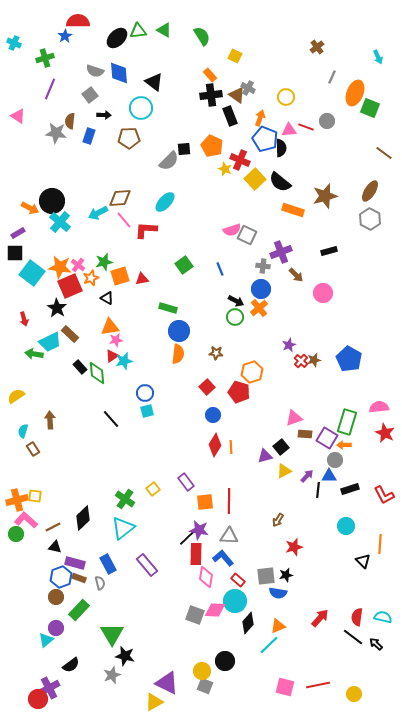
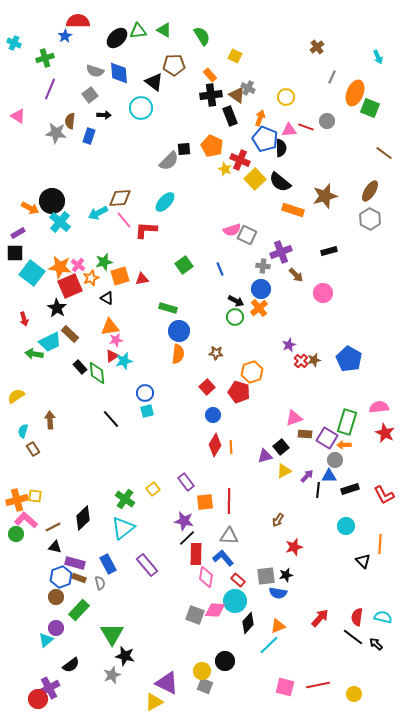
brown pentagon at (129, 138): moved 45 px right, 73 px up
purple star at (199, 530): moved 15 px left, 9 px up
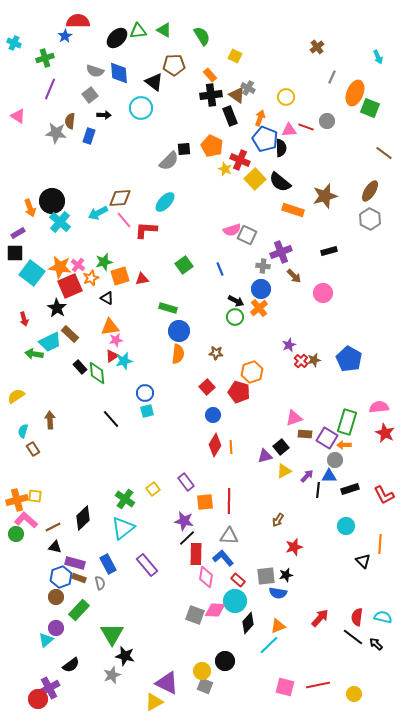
orange arrow at (30, 208): rotated 42 degrees clockwise
brown arrow at (296, 275): moved 2 px left, 1 px down
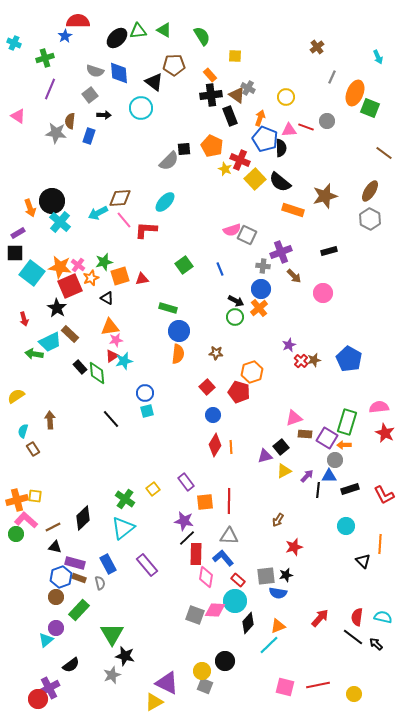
yellow square at (235, 56): rotated 24 degrees counterclockwise
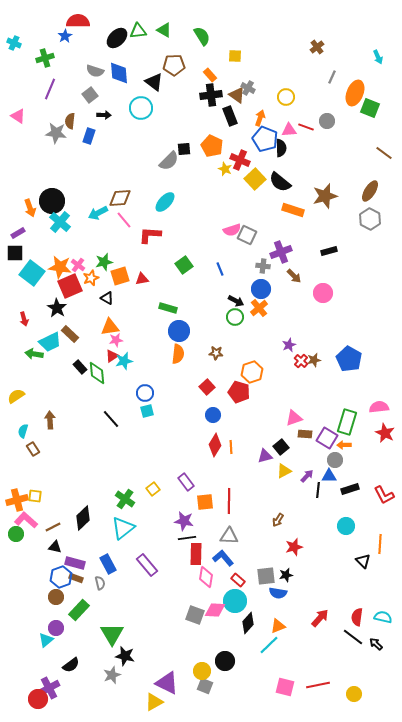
red L-shape at (146, 230): moved 4 px right, 5 px down
black line at (187, 538): rotated 36 degrees clockwise
brown rectangle at (79, 578): moved 3 px left
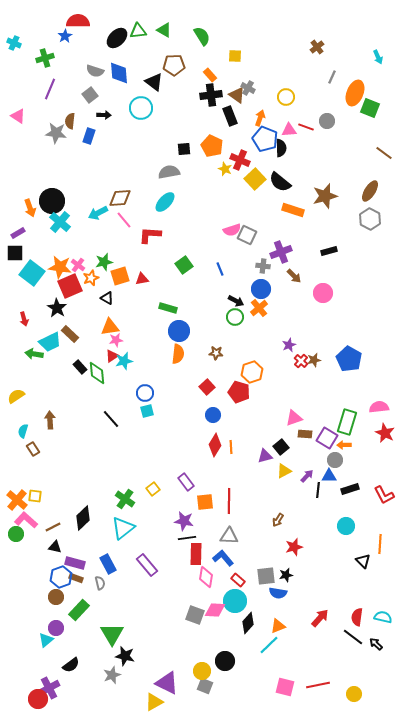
gray semicircle at (169, 161): moved 11 px down; rotated 145 degrees counterclockwise
orange cross at (17, 500): rotated 35 degrees counterclockwise
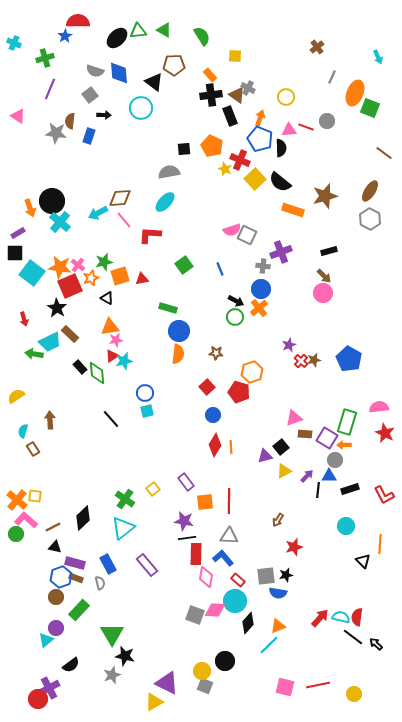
blue pentagon at (265, 139): moved 5 px left
brown arrow at (294, 276): moved 30 px right
cyan semicircle at (383, 617): moved 42 px left
